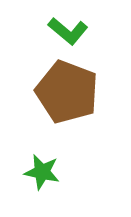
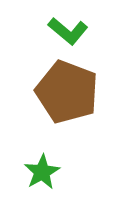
green star: rotated 30 degrees clockwise
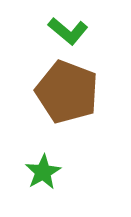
green star: moved 1 px right
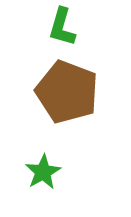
green L-shape: moved 6 px left, 4 px up; rotated 66 degrees clockwise
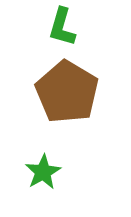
brown pentagon: rotated 10 degrees clockwise
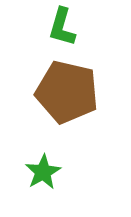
brown pentagon: rotated 18 degrees counterclockwise
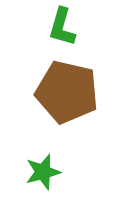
green star: rotated 15 degrees clockwise
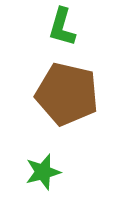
brown pentagon: moved 2 px down
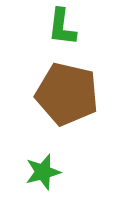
green L-shape: rotated 9 degrees counterclockwise
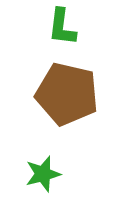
green star: moved 2 px down
